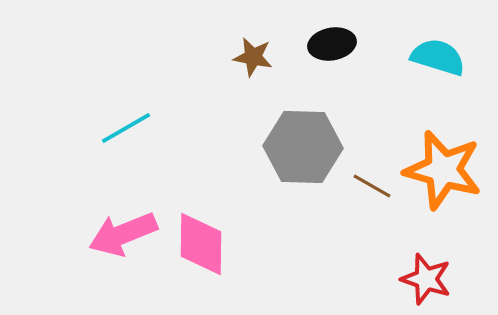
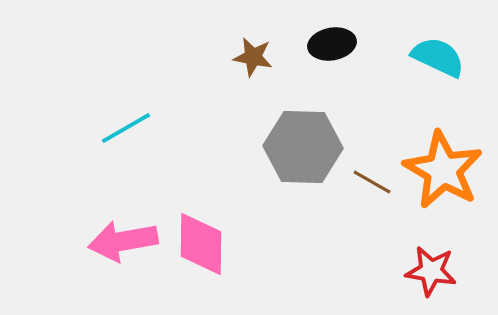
cyan semicircle: rotated 8 degrees clockwise
orange star: rotated 14 degrees clockwise
brown line: moved 4 px up
pink arrow: moved 7 px down; rotated 12 degrees clockwise
red star: moved 5 px right, 8 px up; rotated 9 degrees counterclockwise
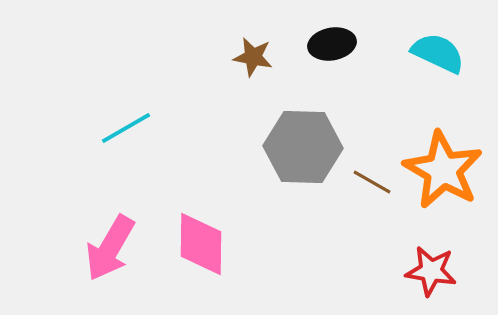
cyan semicircle: moved 4 px up
pink arrow: moved 13 px left, 7 px down; rotated 50 degrees counterclockwise
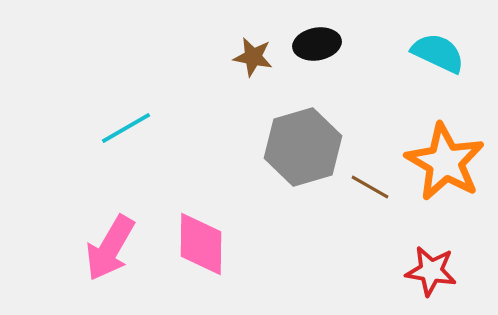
black ellipse: moved 15 px left
gray hexagon: rotated 18 degrees counterclockwise
orange star: moved 2 px right, 8 px up
brown line: moved 2 px left, 5 px down
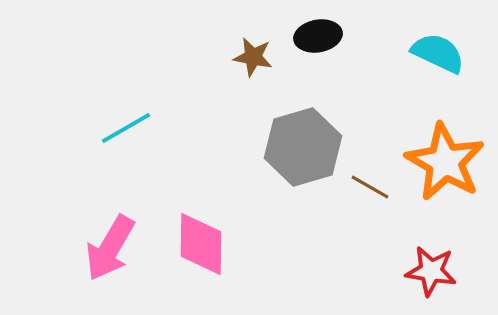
black ellipse: moved 1 px right, 8 px up
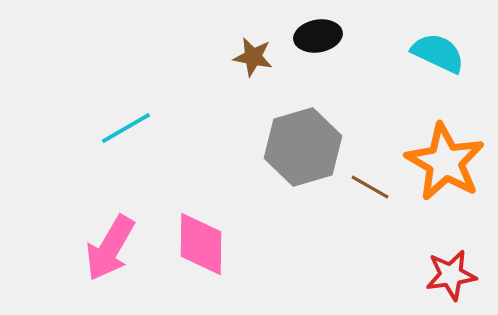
red star: moved 20 px right, 4 px down; rotated 18 degrees counterclockwise
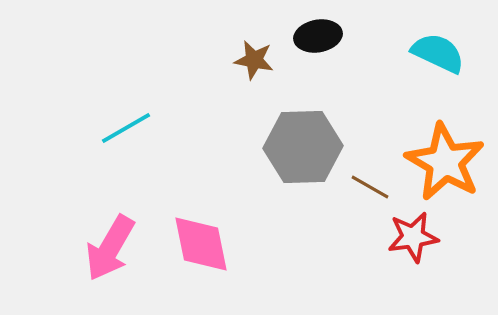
brown star: moved 1 px right, 3 px down
gray hexagon: rotated 14 degrees clockwise
pink diamond: rotated 12 degrees counterclockwise
red star: moved 38 px left, 38 px up
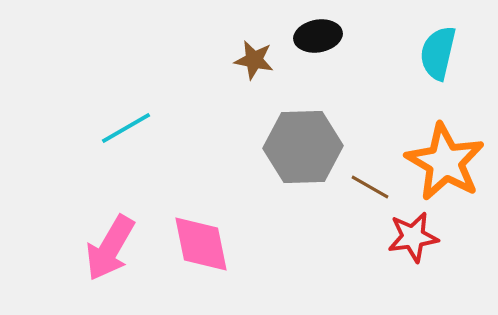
cyan semicircle: rotated 102 degrees counterclockwise
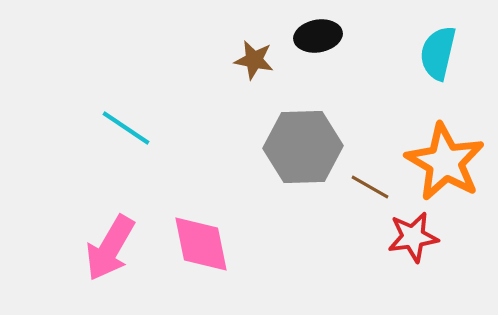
cyan line: rotated 64 degrees clockwise
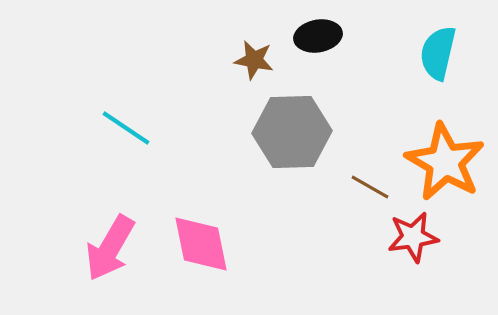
gray hexagon: moved 11 px left, 15 px up
